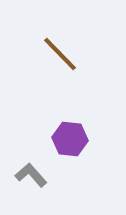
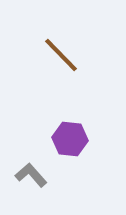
brown line: moved 1 px right, 1 px down
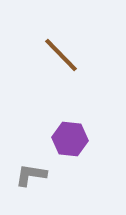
gray L-shape: rotated 40 degrees counterclockwise
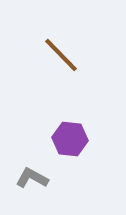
gray L-shape: moved 1 px right, 3 px down; rotated 20 degrees clockwise
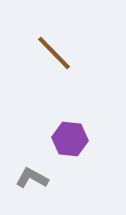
brown line: moved 7 px left, 2 px up
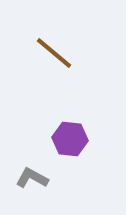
brown line: rotated 6 degrees counterclockwise
